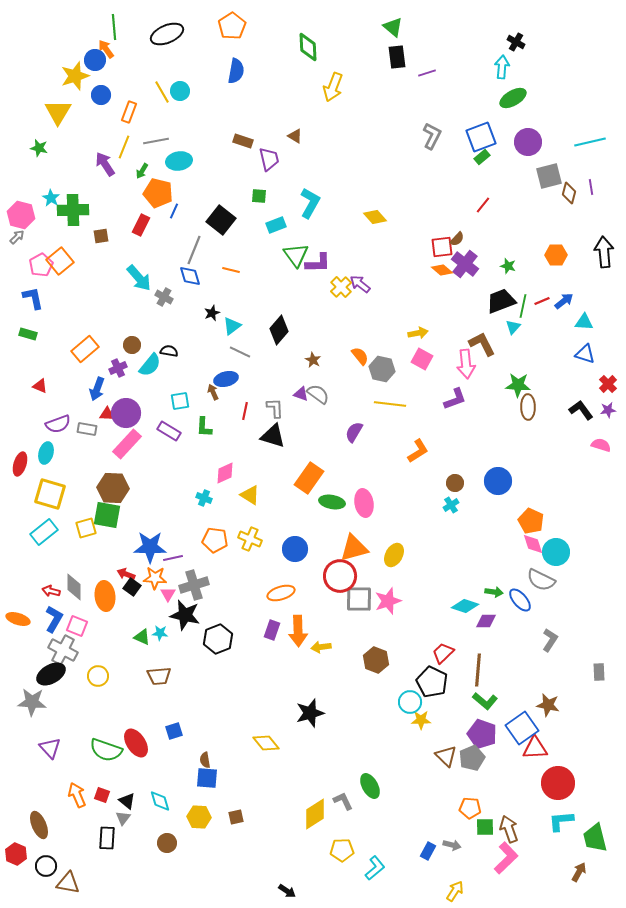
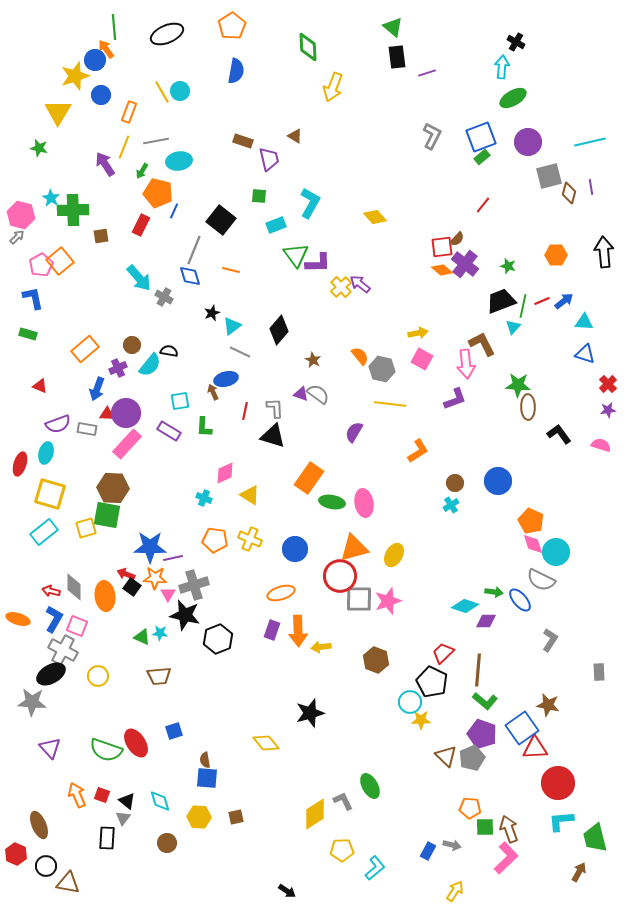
black L-shape at (581, 410): moved 22 px left, 24 px down
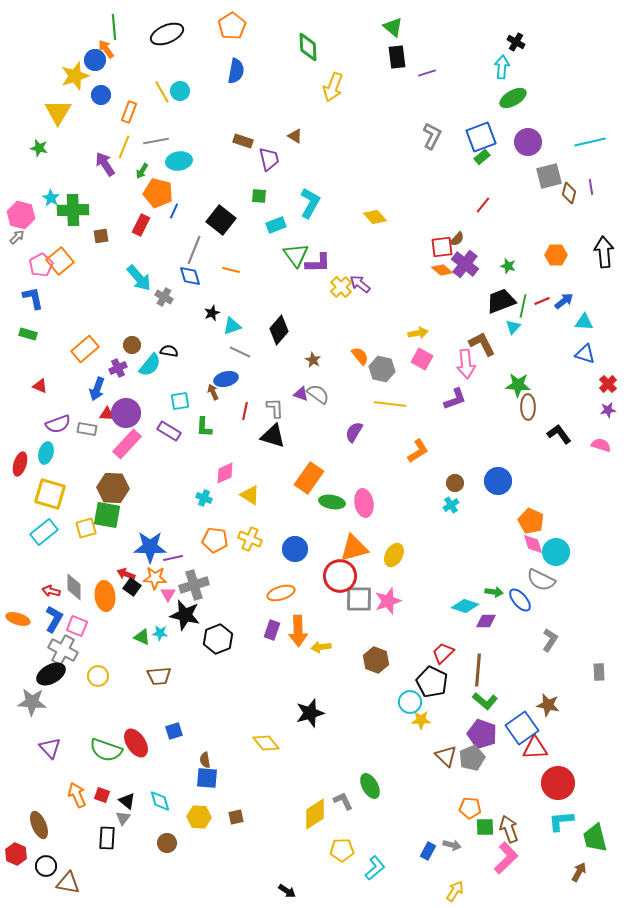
cyan triangle at (232, 326): rotated 18 degrees clockwise
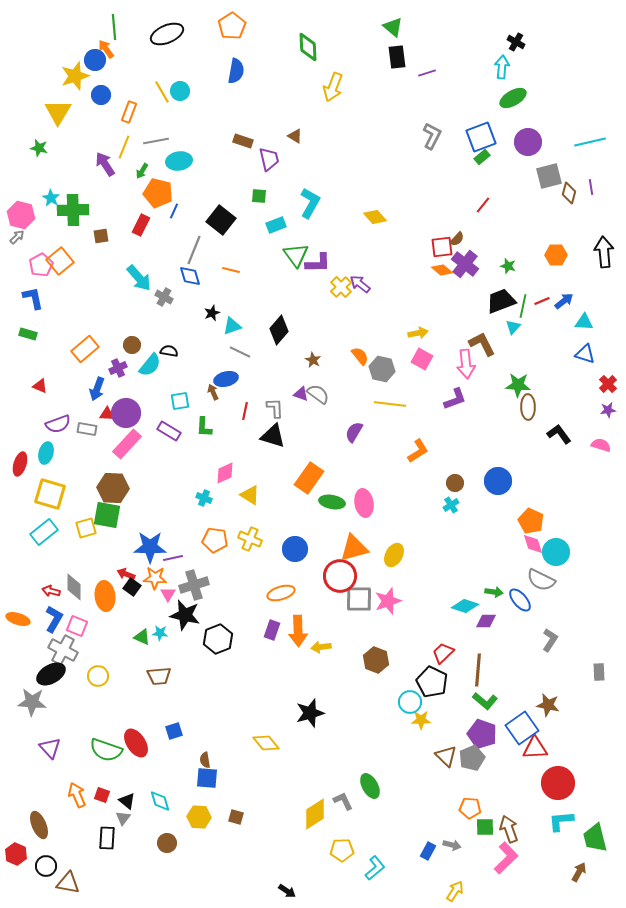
brown square at (236, 817): rotated 28 degrees clockwise
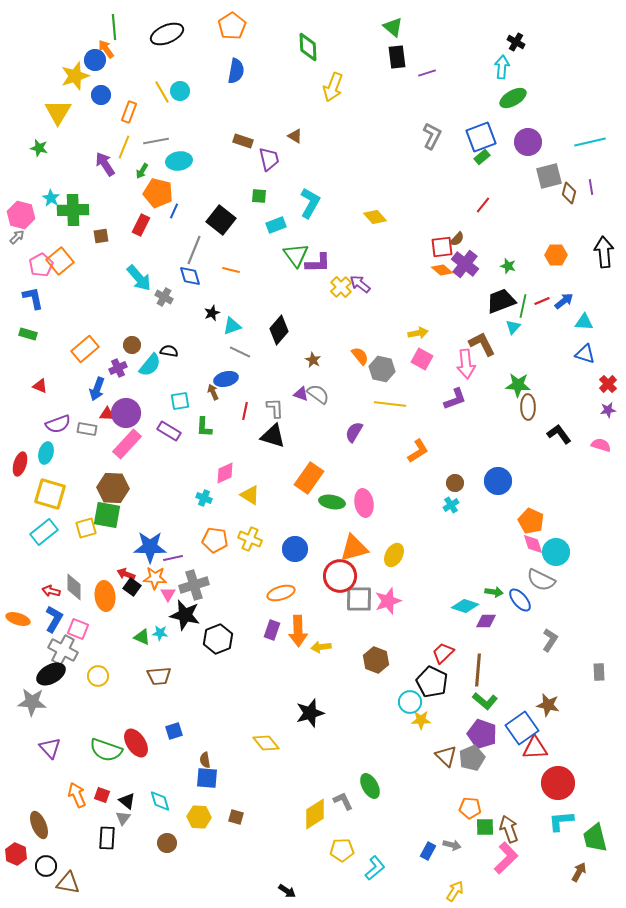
pink square at (77, 626): moved 1 px right, 3 px down
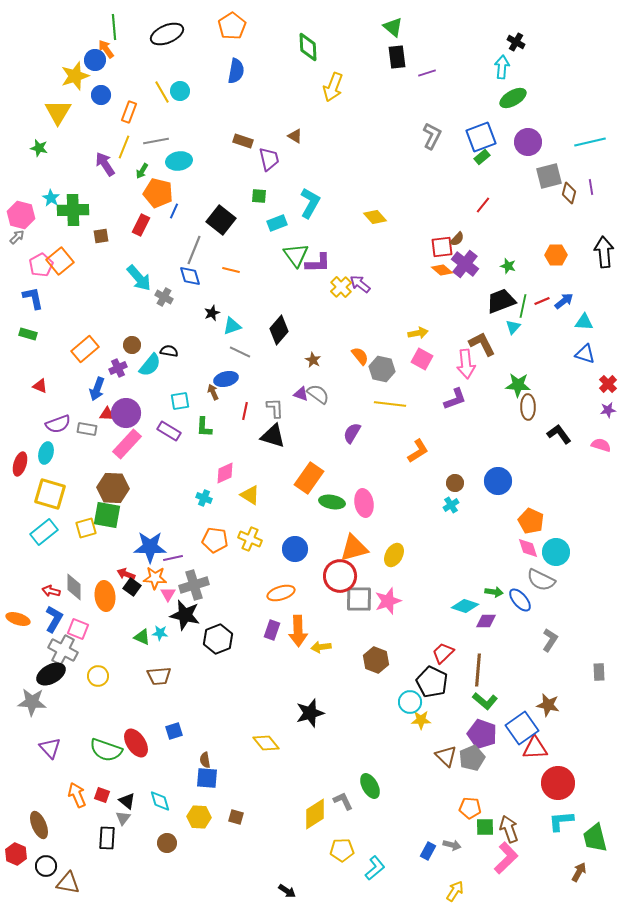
cyan rectangle at (276, 225): moved 1 px right, 2 px up
purple semicircle at (354, 432): moved 2 px left, 1 px down
pink diamond at (533, 544): moved 5 px left, 4 px down
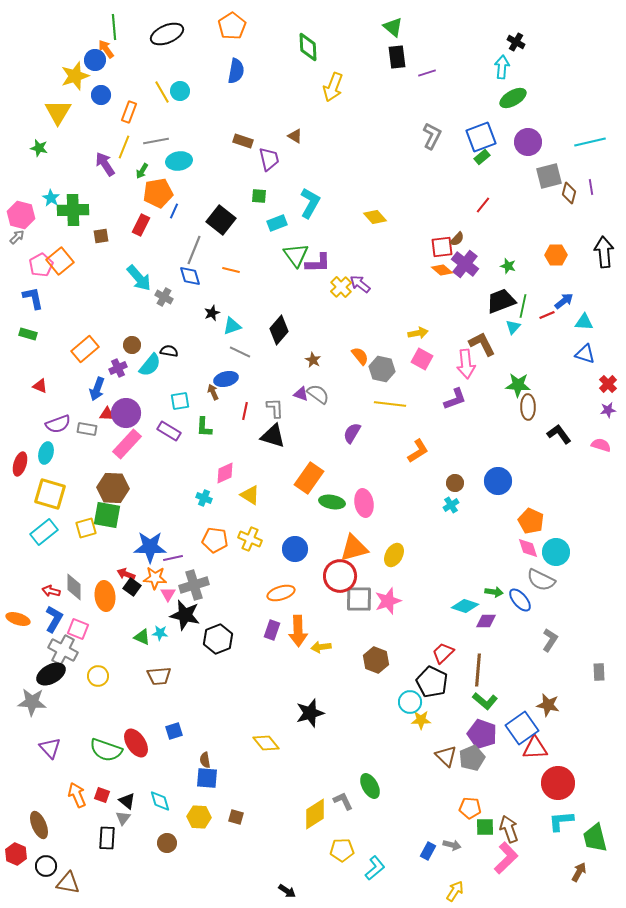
orange pentagon at (158, 193): rotated 24 degrees counterclockwise
red line at (542, 301): moved 5 px right, 14 px down
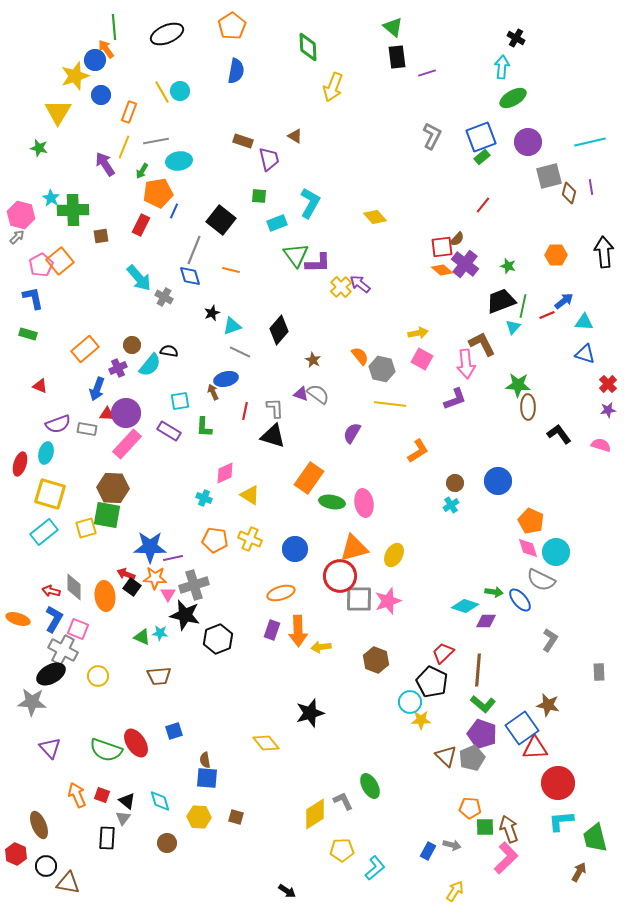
black cross at (516, 42): moved 4 px up
green L-shape at (485, 701): moved 2 px left, 3 px down
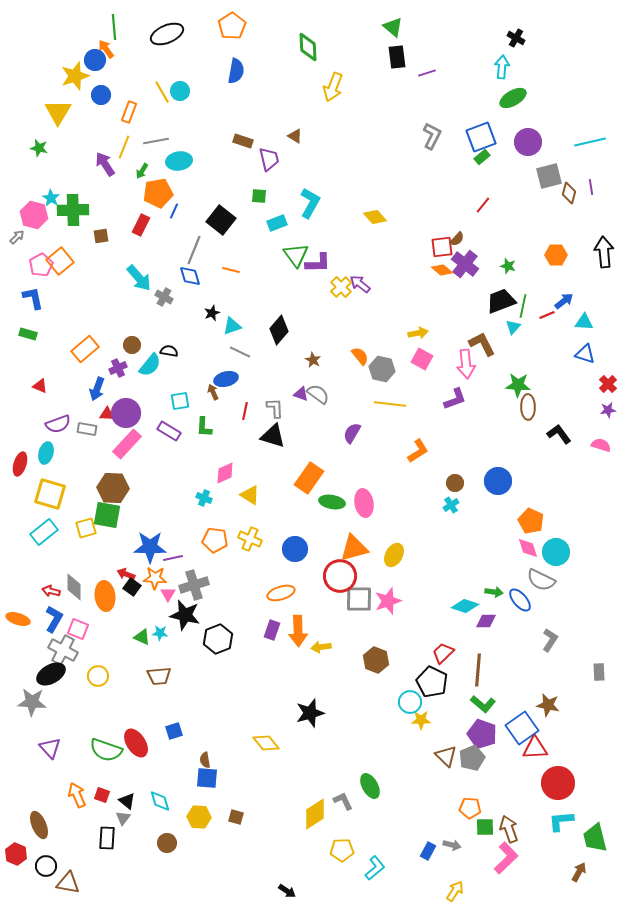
pink hexagon at (21, 215): moved 13 px right
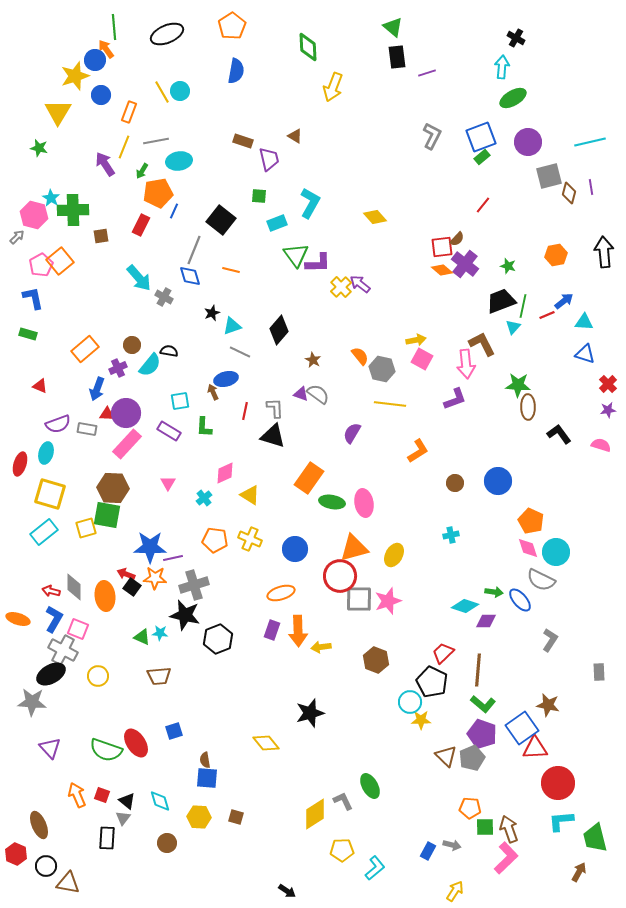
orange hexagon at (556, 255): rotated 10 degrees counterclockwise
yellow arrow at (418, 333): moved 2 px left, 7 px down
cyan cross at (204, 498): rotated 28 degrees clockwise
cyan cross at (451, 505): moved 30 px down; rotated 21 degrees clockwise
pink triangle at (168, 594): moved 111 px up
